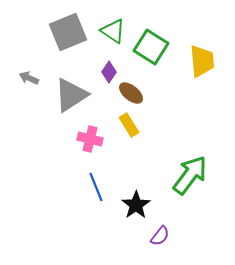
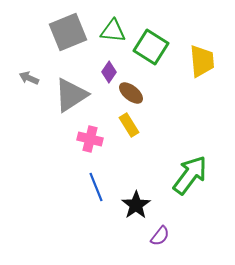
green triangle: rotated 28 degrees counterclockwise
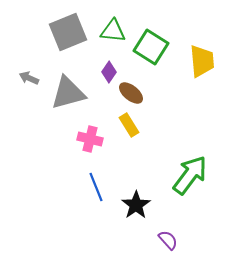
gray triangle: moved 3 px left, 2 px up; rotated 18 degrees clockwise
purple semicircle: moved 8 px right, 4 px down; rotated 80 degrees counterclockwise
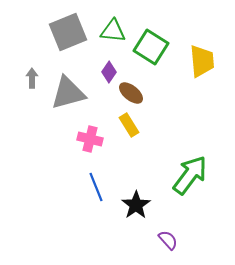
gray arrow: moved 3 px right; rotated 66 degrees clockwise
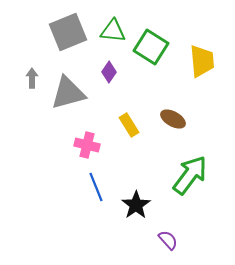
brown ellipse: moved 42 px right, 26 px down; rotated 10 degrees counterclockwise
pink cross: moved 3 px left, 6 px down
